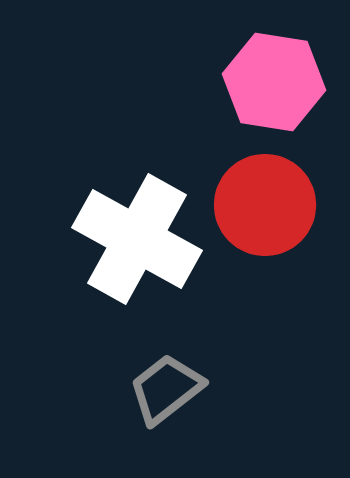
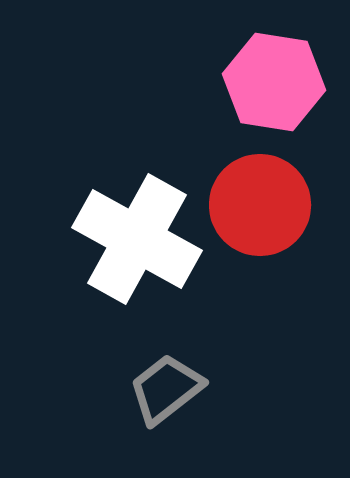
red circle: moved 5 px left
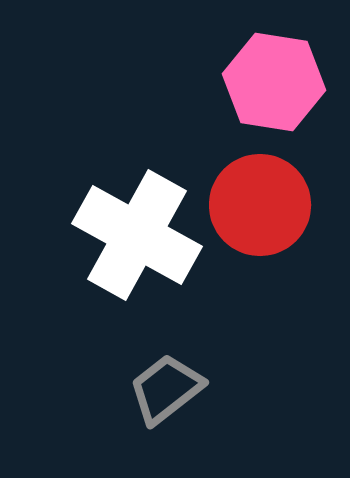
white cross: moved 4 px up
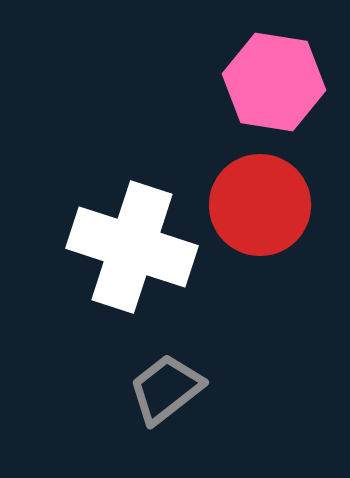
white cross: moved 5 px left, 12 px down; rotated 11 degrees counterclockwise
